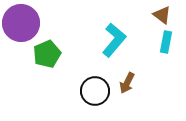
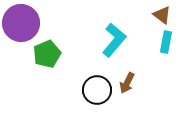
black circle: moved 2 px right, 1 px up
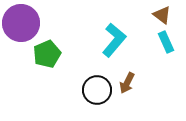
cyan rectangle: rotated 35 degrees counterclockwise
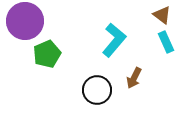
purple circle: moved 4 px right, 2 px up
brown arrow: moved 7 px right, 5 px up
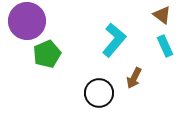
purple circle: moved 2 px right
cyan rectangle: moved 1 px left, 4 px down
black circle: moved 2 px right, 3 px down
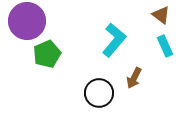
brown triangle: moved 1 px left
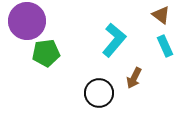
green pentagon: moved 1 px left, 1 px up; rotated 16 degrees clockwise
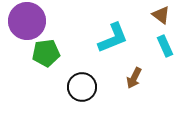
cyan L-shape: moved 1 px left, 2 px up; rotated 28 degrees clockwise
black circle: moved 17 px left, 6 px up
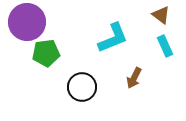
purple circle: moved 1 px down
